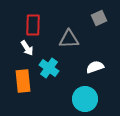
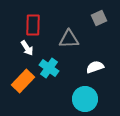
orange rectangle: rotated 50 degrees clockwise
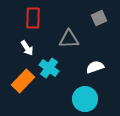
red rectangle: moved 7 px up
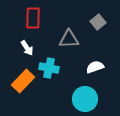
gray square: moved 1 px left, 4 px down; rotated 14 degrees counterclockwise
cyan cross: rotated 24 degrees counterclockwise
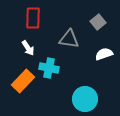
gray triangle: rotated 10 degrees clockwise
white arrow: moved 1 px right
white semicircle: moved 9 px right, 13 px up
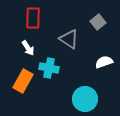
gray triangle: rotated 25 degrees clockwise
white semicircle: moved 8 px down
orange rectangle: rotated 15 degrees counterclockwise
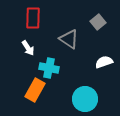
orange rectangle: moved 12 px right, 9 px down
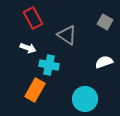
red rectangle: rotated 30 degrees counterclockwise
gray square: moved 7 px right; rotated 21 degrees counterclockwise
gray triangle: moved 2 px left, 4 px up
white arrow: rotated 35 degrees counterclockwise
cyan cross: moved 3 px up
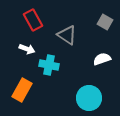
red rectangle: moved 2 px down
white arrow: moved 1 px left, 1 px down
white semicircle: moved 2 px left, 3 px up
orange rectangle: moved 13 px left
cyan circle: moved 4 px right, 1 px up
